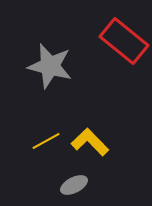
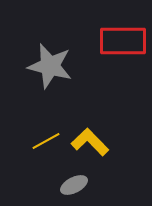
red rectangle: moved 1 px left; rotated 39 degrees counterclockwise
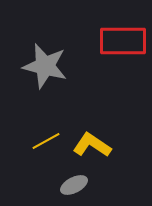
gray star: moved 5 px left
yellow L-shape: moved 2 px right, 3 px down; rotated 12 degrees counterclockwise
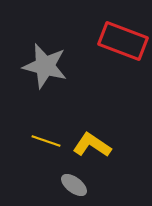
red rectangle: rotated 21 degrees clockwise
yellow line: rotated 48 degrees clockwise
gray ellipse: rotated 64 degrees clockwise
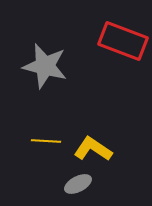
yellow line: rotated 16 degrees counterclockwise
yellow L-shape: moved 1 px right, 4 px down
gray ellipse: moved 4 px right, 1 px up; rotated 64 degrees counterclockwise
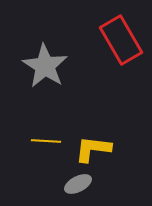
red rectangle: moved 2 px left, 1 px up; rotated 39 degrees clockwise
gray star: rotated 18 degrees clockwise
yellow L-shape: rotated 27 degrees counterclockwise
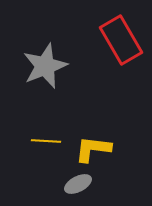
gray star: rotated 18 degrees clockwise
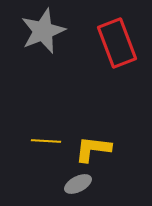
red rectangle: moved 4 px left, 3 px down; rotated 9 degrees clockwise
gray star: moved 2 px left, 35 px up
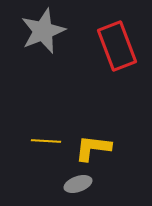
red rectangle: moved 3 px down
yellow L-shape: moved 1 px up
gray ellipse: rotated 8 degrees clockwise
